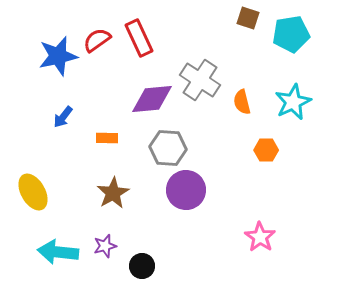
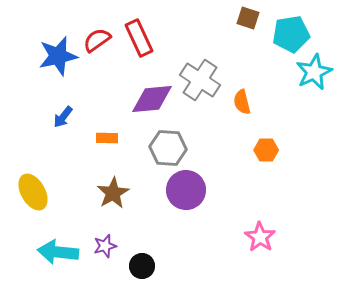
cyan star: moved 21 px right, 30 px up
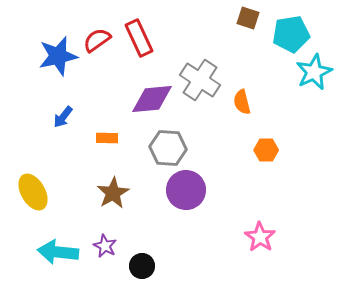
purple star: rotated 30 degrees counterclockwise
